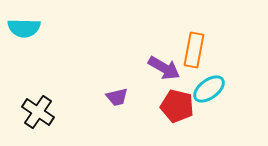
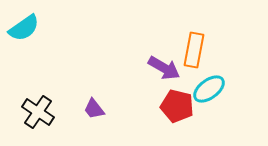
cyan semicircle: rotated 36 degrees counterclockwise
purple trapezoid: moved 23 px left, 12 px down; rotated 65 degrees clockwise
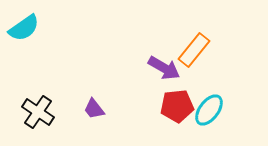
orange rectangle: rotated 28 degrees clockwise
cyan ellipse: moved 21 px down; rotated 16 degrees counterclockwise
red pentagon: rotated 20 degrees counterclockwise
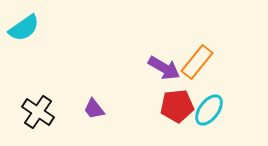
orange rectangle: moved 3 px right, 12 px down
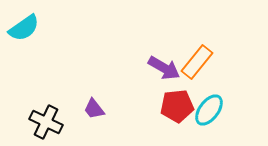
black cross: moved 8 px right, 10 px down; rotated 8 degrees counterclockwise
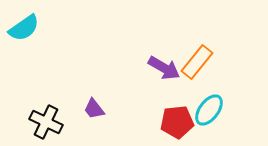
red pentagon: moved 16 px down
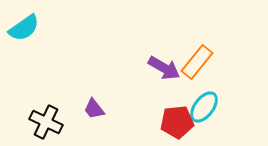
cyan ellipse: moved 5 px left, 3 px up
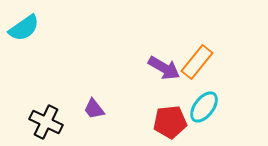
red pentagon: moved 7 px left
